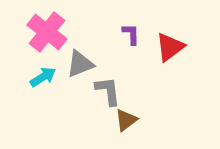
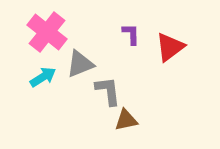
brown triangle: rotated 25 degrees clockwise
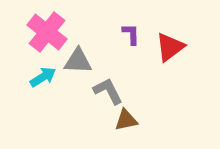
gray triangle: moved 2 px left, 3 px up; rotated 24 degrees clockwise
gray L-shape: rotated 20 degrees counterclockwise
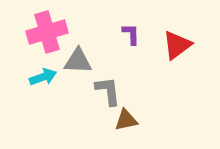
pink cross: rotated 36 degrees clockwise
red triangle: moved 7 px right, 2 px up
cyan arrow: rotated 12 degrees clockwise
gray L-shape: rotated 20 degrees clockwise
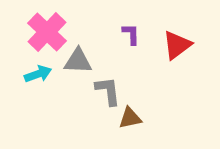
pink cross: rotated 30 degrees counterclockwise
cyan arrow: moved 5 px left, 3 px up
brown triangle: moved 4 px right, 2 px up
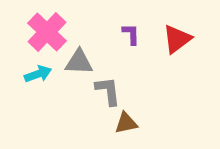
red triangle: moved 6 px up
gray triangle: moved 1 px right, 1 px down
brown triangle: moved 4 px left, 5 px down
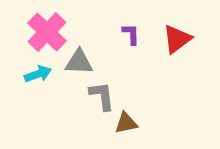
gray L-shape: moved 6 px left, 5 px down
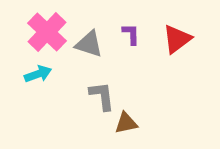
gray triangle: moved 10 px right, 18 px up; rotated 16 degrees clockwise
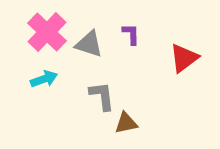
red triangle: moved 7 px right, 19 px down
cyan arrow: moved 6 px right, 5 px down
